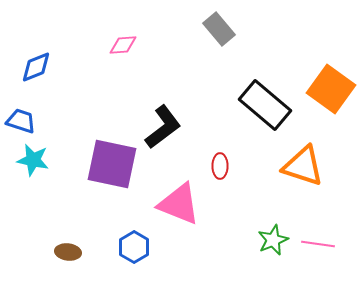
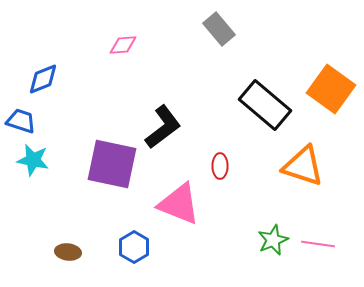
blue diamond: moved 7 px right, 12 px down
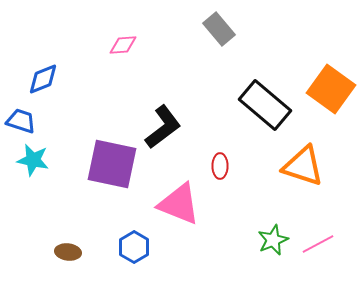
pink line: rotated 36 degrees counterclockwise
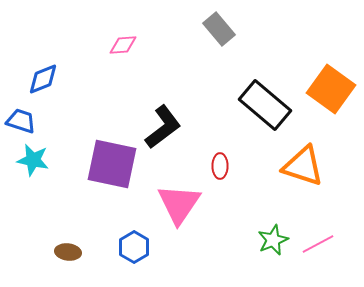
pink triangle: rotated 42 degrees clockwise
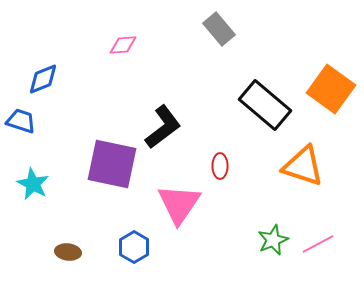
cyan star: moved 24 px down; rotated 16 degrees clockwise
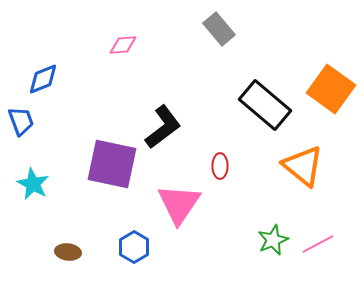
blue trapezoid: rotated 52 degrees clockwise
orange triangle: rotated 21 degrees clockwise
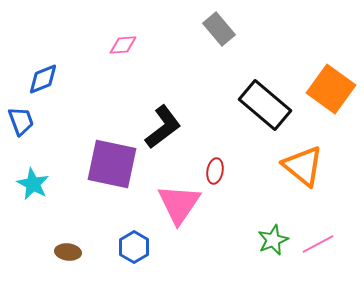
red ellipse: moved 5 px left, 5 px down; rotated 10 degrees clockwise
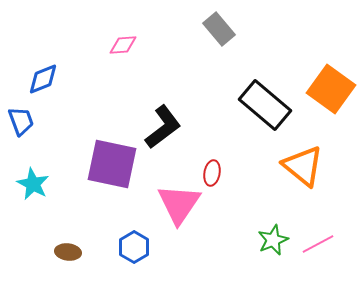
red ellipse: moved 3 px left, 2 px down
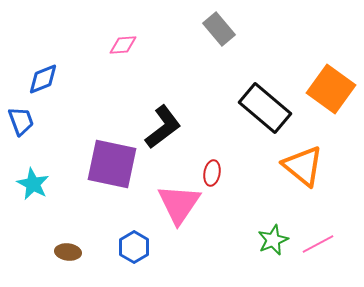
black rectangle: moved 3 px down
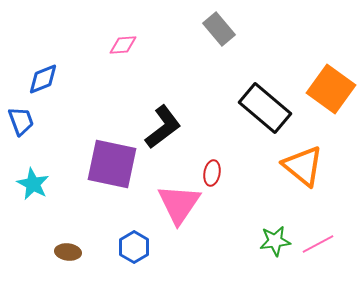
green star: moved 2 px right, 1 px down; rotated 16 degrees clockwise
